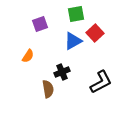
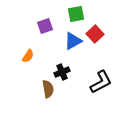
purple square: moved 5 px right, 2 px down
red square: moved 1 px down
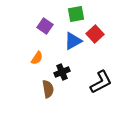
purple square: rotated 35 degrees counterclockwise
orange semicircle: moved 9 px right, 2 px down
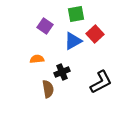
orange semicircle: moved 1 px down; rotated 128 degrees counterclockwise
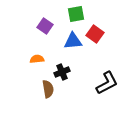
red square: rotated 12 degrees counterclockwise
blue triangle: rotated 24 degrees clockwise
black L-shape: moved 6 px right, 1 px down
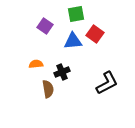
orange semicircle: moved 1 px left, 5 px down
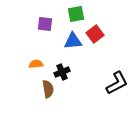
purple square: moved 2 px up; rotated 28 degrees counterclockwise
red square: rotated 18 degrees clockwise
black L-shape: moved 10 px right
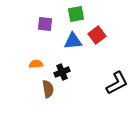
red square: moved 2 px right, 1 px down
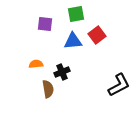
black L-shape: moved 2 px right, 2 px down
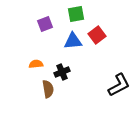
purple square: rotated 28 degrees counterclockwise
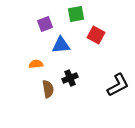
red square: moved 1 px left; rotated 24 degrees counterclockwise
blue triangle: moved 12 px left, 4 px down
black cross: moved 8 px right, 6 px down
black L-shape: moved 1 px left
